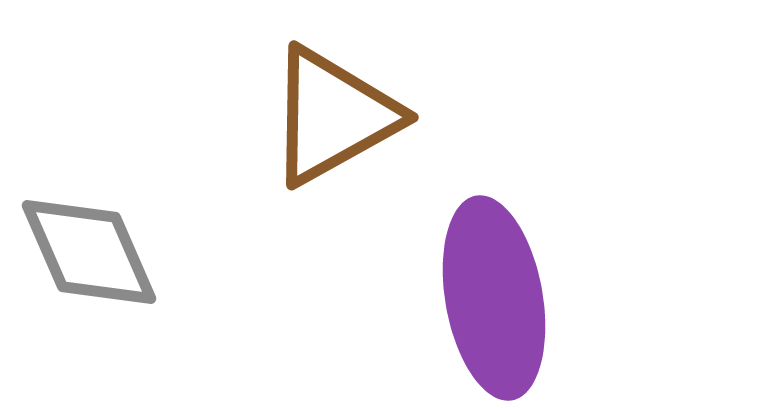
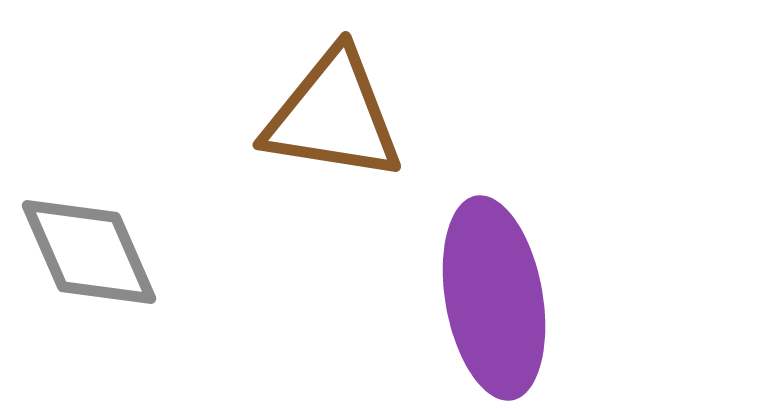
brown triangle: rotated 38 degrees clockwise
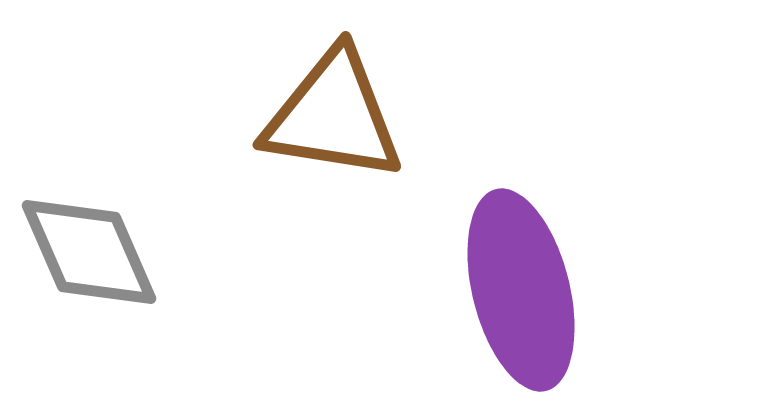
purple ellipse: moved 27 px right, 8 px up; rotated 4 degrees counterclockwise
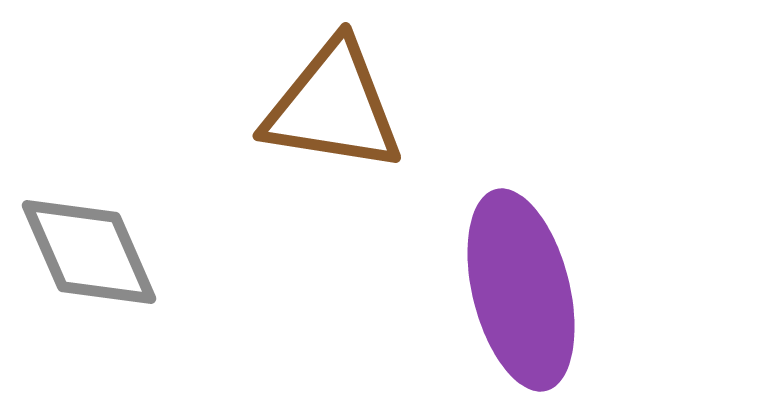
brown triangle: moved 9 px up
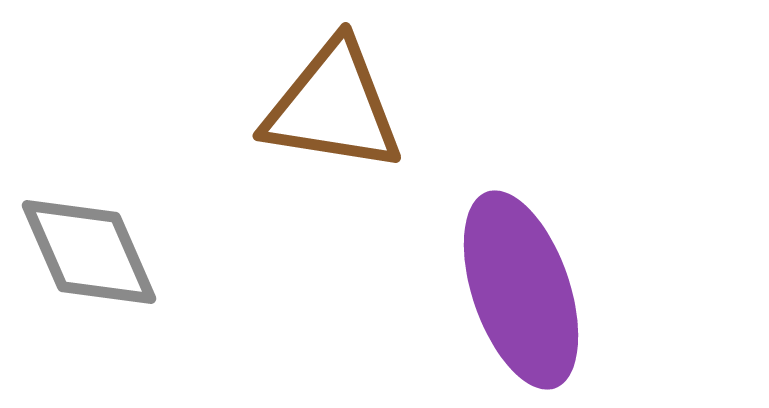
purple ellipse: rotated 5 degrees counterclockwise
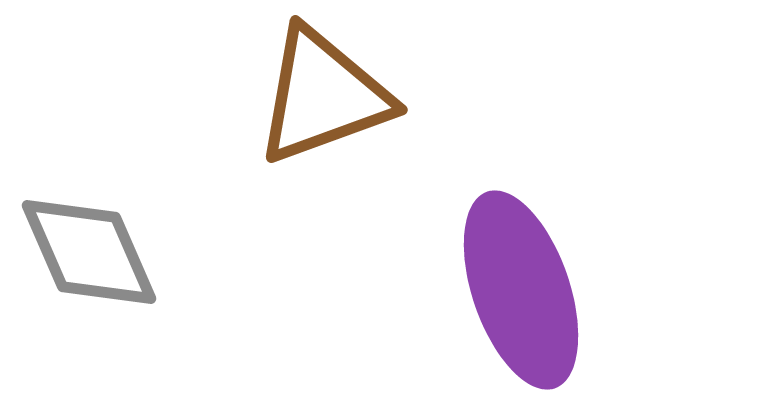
brown triangle: moved 10 px left, 11 px up; rotated 29 degrees counterclockwise
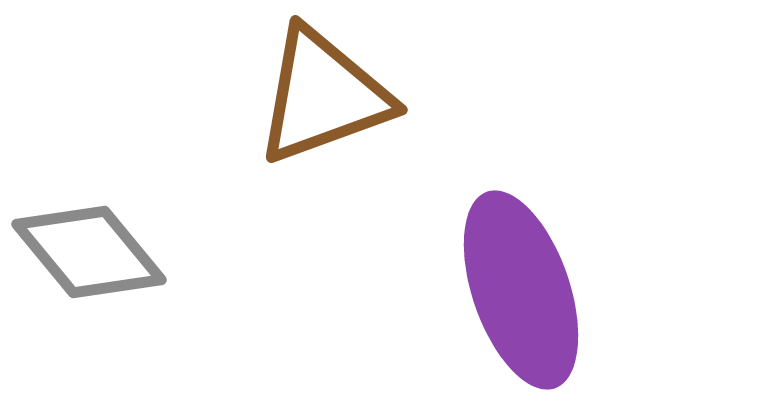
gray diamond: rotated 16 degrees counterclockwise
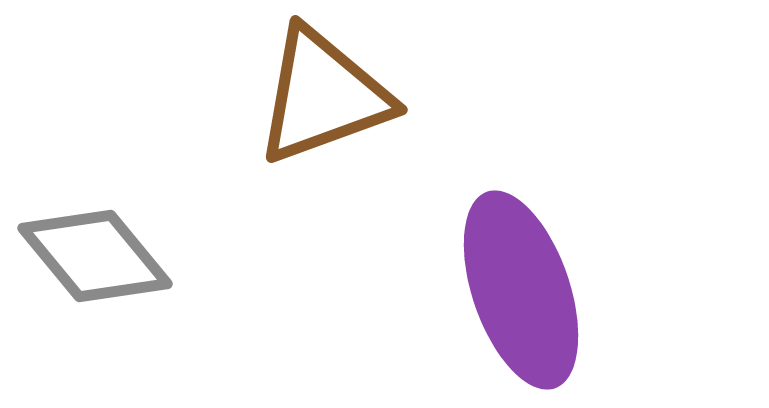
gray diamond: moved 6 px right, 4 px down
